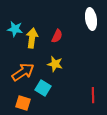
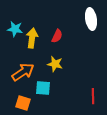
cyan square: rotated 28 degrees counterclockwise
red line: moved 1 px down
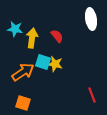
red semicircle: rotated 64 degrees counterclockwise
cyan square: moved 26 px up; rotated 14 degrees clockwise
red line: moved 1 px left, 1 px up; rotated 21 degrees counterclockwise
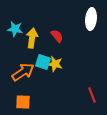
white ellipse: rotated 15 degrees clockwise
orange square: moved 1 px up; rotated 14 degrees counterclockwise
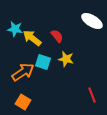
white ellipse: moved 1 px right, 2 px down; rotated 65 degrees counterclockwise
yellow arrow: rotated 60 degrees counterclockwise
yellow star: moved 11 px right, 5 px up
orange square: rotated 28 degrees clockwise
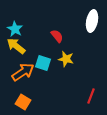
white ellipse: rotated 70 degrees clockwise
cyan star: rotated 21 degrees clockwise
yellow arrow: moved 16 px left, 8 px down
cyan square: moved 1 px down
red line: moved 1 px left, 1 px down; rotated 42 degrees clockwise
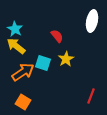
yellow star: rotated 28 degrees clockwise
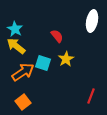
orange square: rotated 21 degrees clockwise
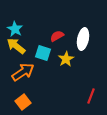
white ellipse: moved 9 px left, 18 px down
red semicircle: rotated 80 degrees counterclockwise
cyan square: moved 10 px up
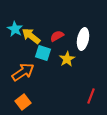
yellow arrow: moved 15 px right, 10 px up
yellow star: moved 1 px right
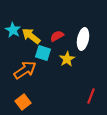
cyan star: moved 2 px left, 1 px down
orange arrow: moved 2 px right, 2 px up
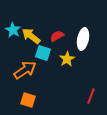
orange square: moved 5 px right, 2 px up; rotated 35 degrees counterclockwise
